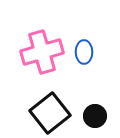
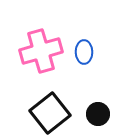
pink cross: moved 1 px left, 1 px up
black circle: moved 3 px right, 2 px up
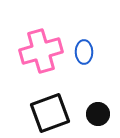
black square: rotated 18 degrees clockwise
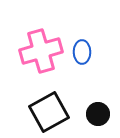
blue ellipse: moved 2 px left
black square: moved 1 px left, 1 px up; rotated 9 degrees counterclockwise
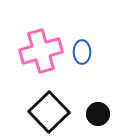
black square: rotated 15 degrees counterclockwise
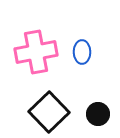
pink cross: moved 5 px left, 1 px down; rotated 6 degrees clockwise
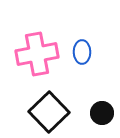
pink cross: moved 1 px right, 2 px down
black circle: moved 4 px right, 1 px up
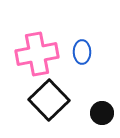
black square: moved 12 px up
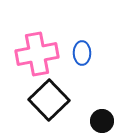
blue ellipse: moved 1 px down
black circle: moved 8 px down
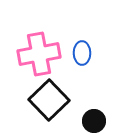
pink cross: moved 2 px right
black circle: moved 8 px left
